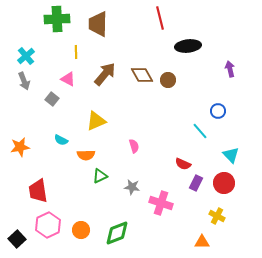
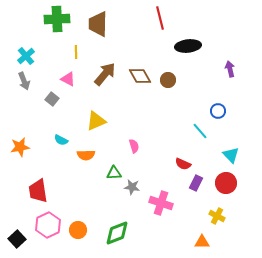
brown diamond: moved 2 px left, 1 px down
green triangle: moved 14 px right, 3 px up; rotated 21 degrees clockwise
red circle: moved 2 px right
orange circle: moved 3 px left
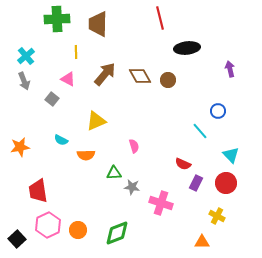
black ellipse: moved 1 px left, 2 px down
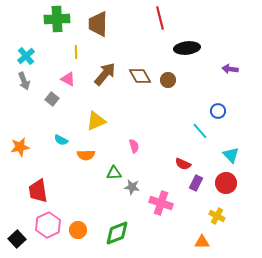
purple arrow: rotated 70 degrees counterclockwise
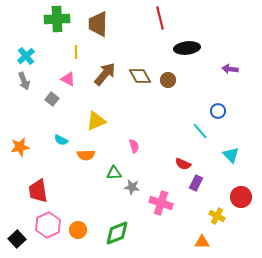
red circle: moved 15 px right, 14 px down
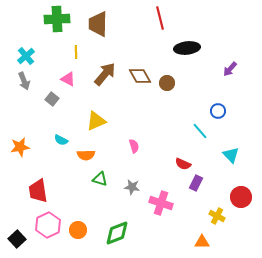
purple arrow: rotated 56 degrees counterclockwise
brown circle: moved 1 px left, 3 px down
green triangle: moved 14 px left, 6 px down; rotated 21 degrees clockwise
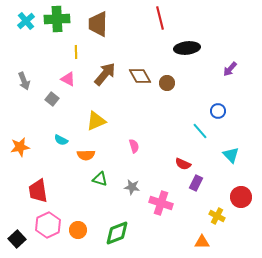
cyan cross: moved 35 px up
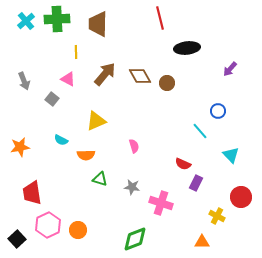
red trapezoid: moved 6 px left, 2 px down
green diamond: moved 18 px right, 6 px down
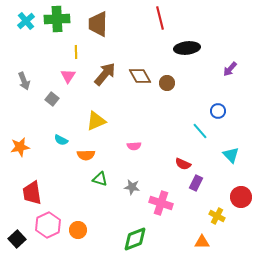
pink triangle: moved 3 px up; rotated 35 degrees clockwise
pink semicircle: rotated 104 degrees clockwise
